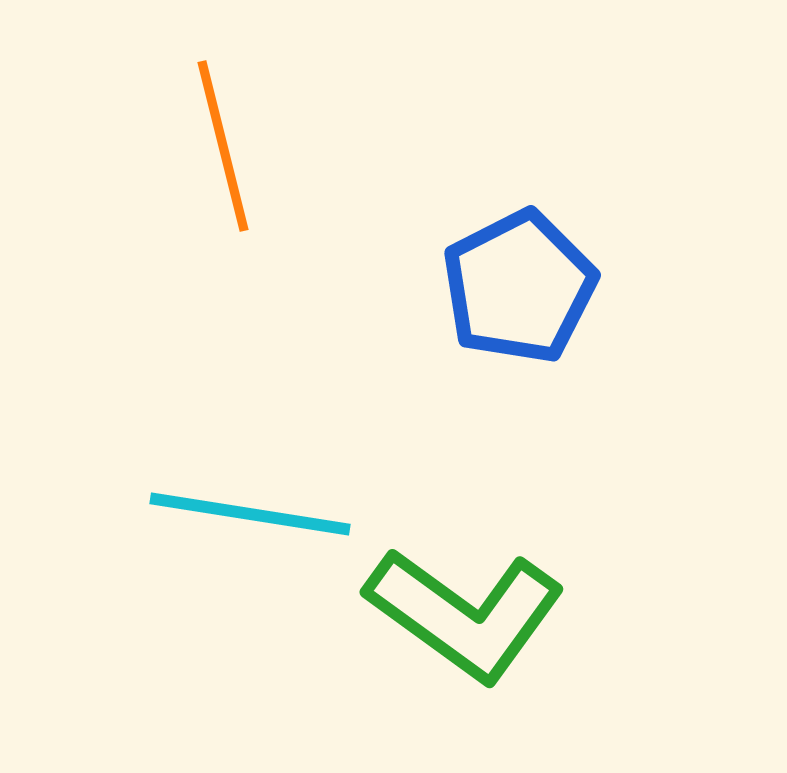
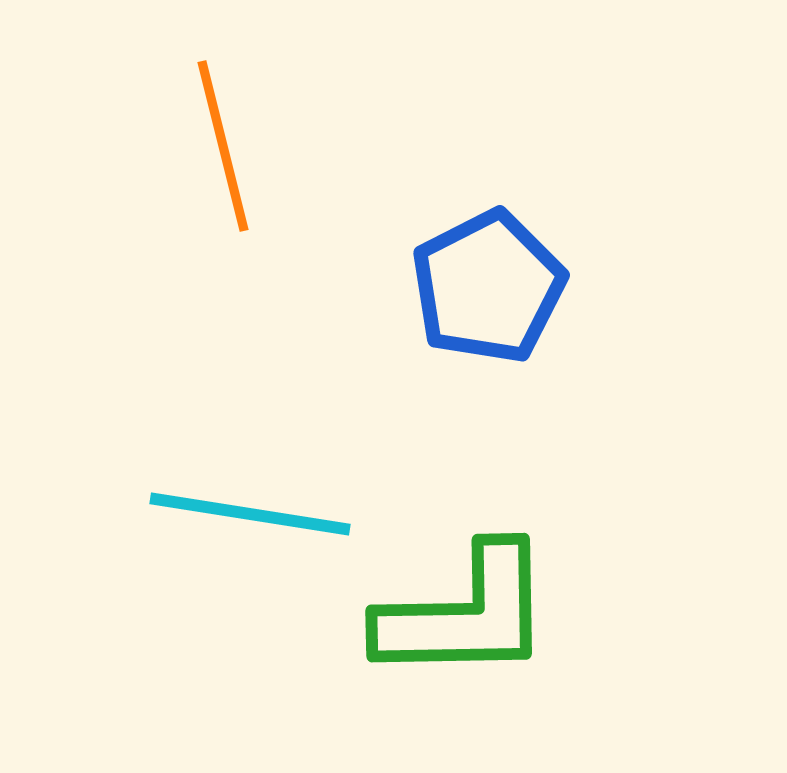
blue pentagon: moved 31 px left
green L-shape: rotated 37 degrees counterclockwise
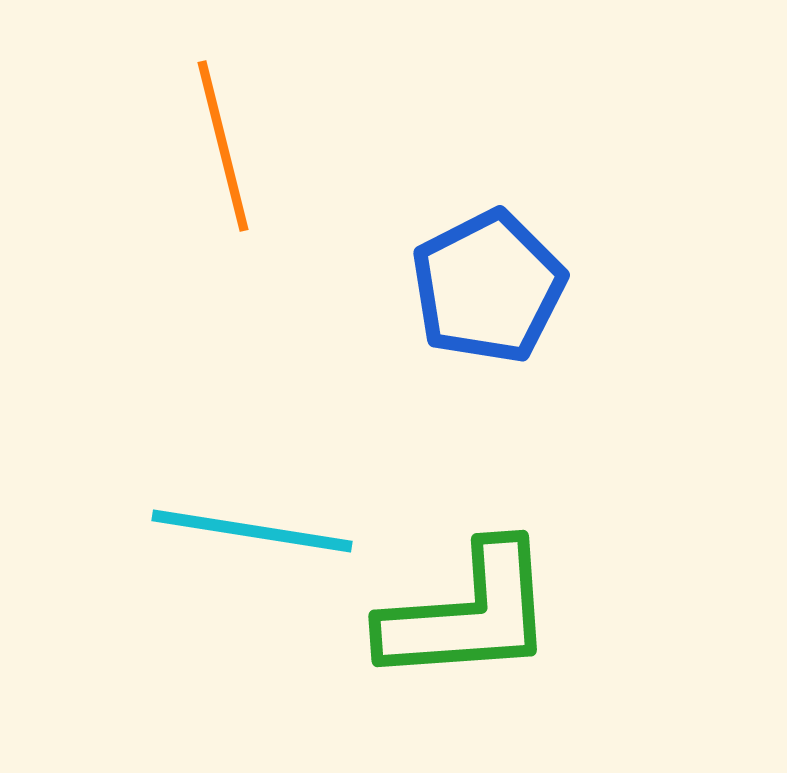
cyan line: moved 2 px right, 17 px down
green L-shape: moved 3 px right; rotated 3 degrees counterclockwise
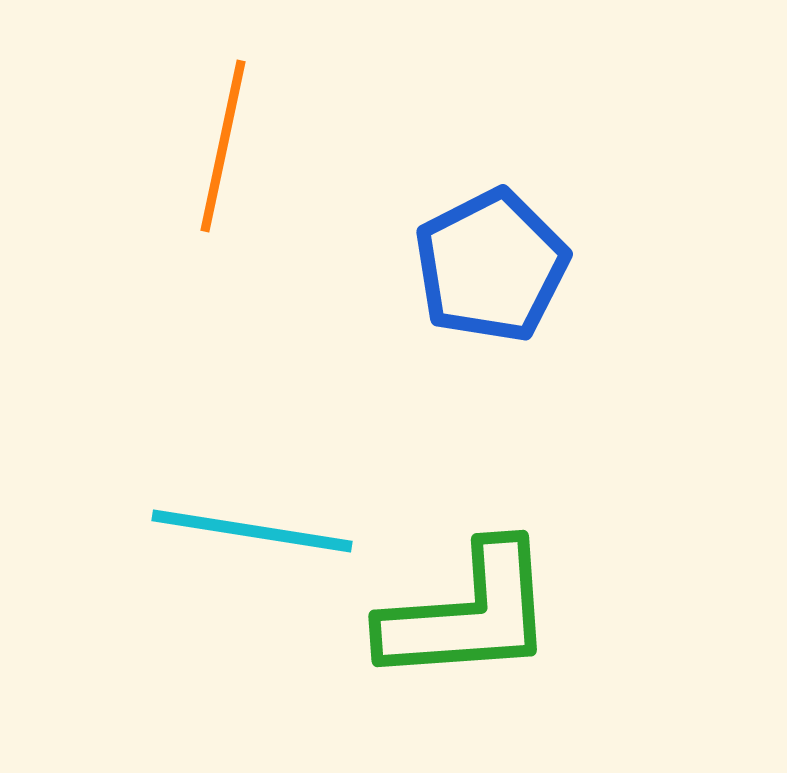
orange line: rotated 26 degrees clockwise
blue pentagon: moved 3 px right, 21 px up
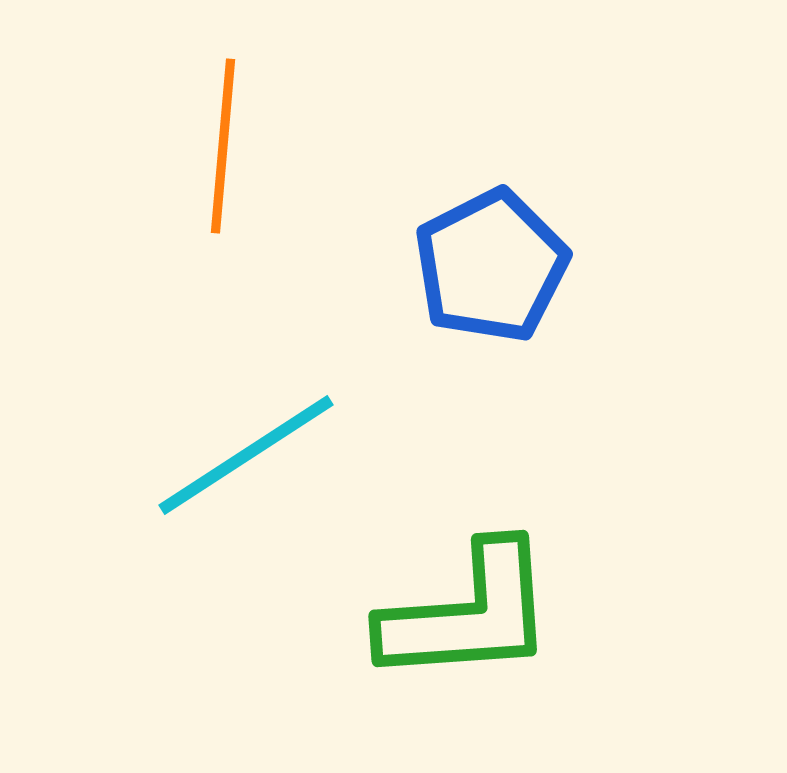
orange line: rotated 7 degrees counterclockwise
cyan line: moved 6 px left, 76 px up; rotated 42 degrees counterclockwise
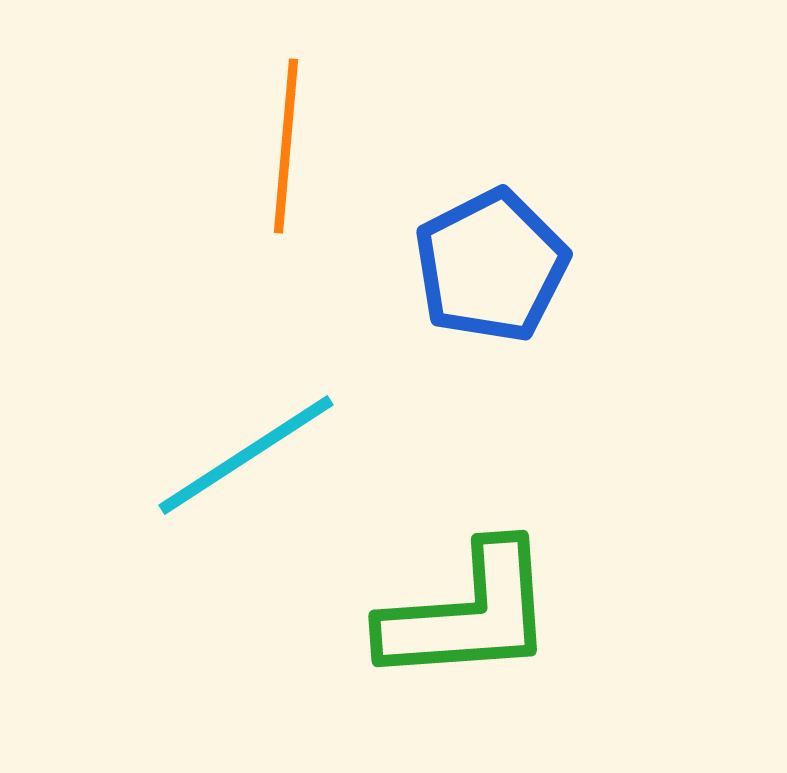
orange line: moved 63 px right
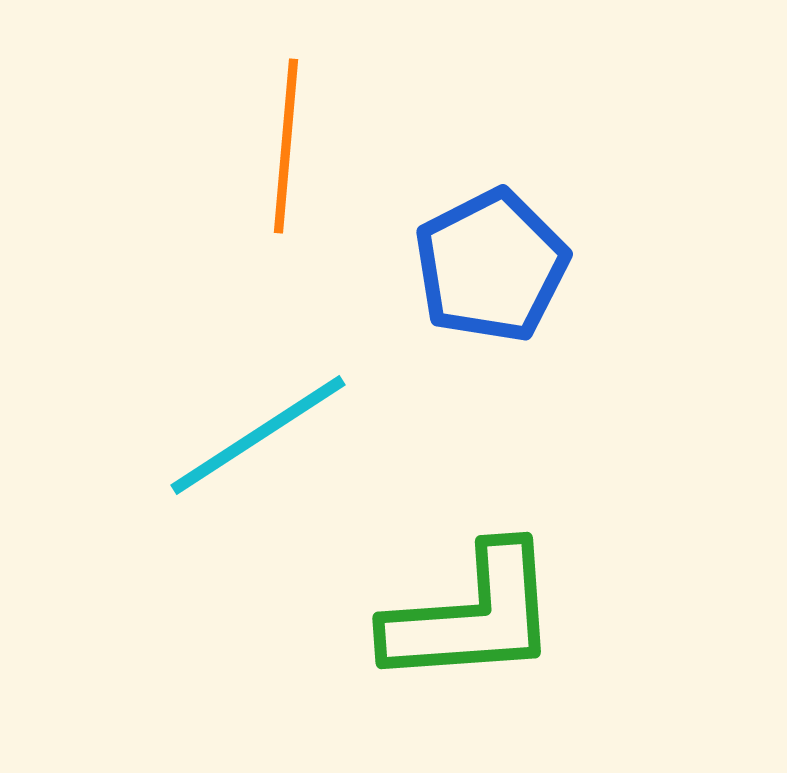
cyan line: moved 12 px right, 20 px up
green L-shape: moved 4 px right, 2 px down
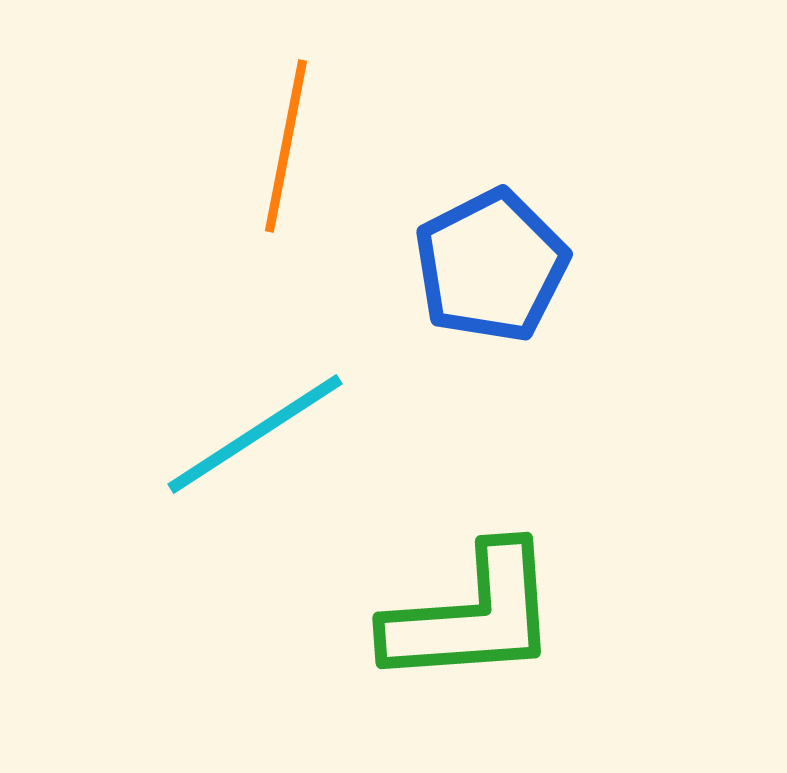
orange line: rotated 6 degrees clockwise
cyan line: moved 3 px left, 1 px up
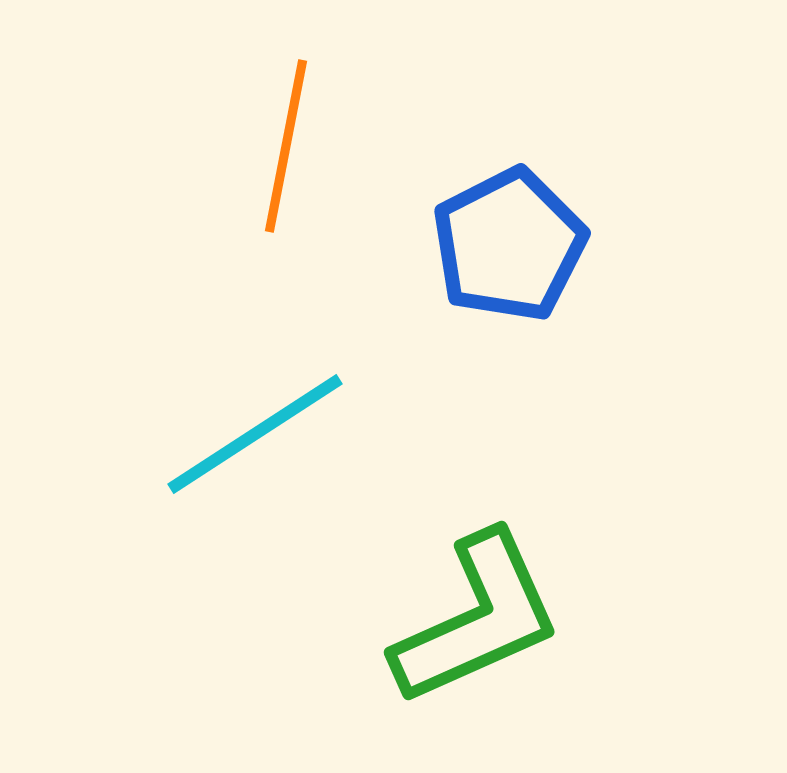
blue pentagon: moved 18 px right, 21 px up
green L-shape: moved 5 px right, 3 px down; rotated 20 degrees counterclockwise
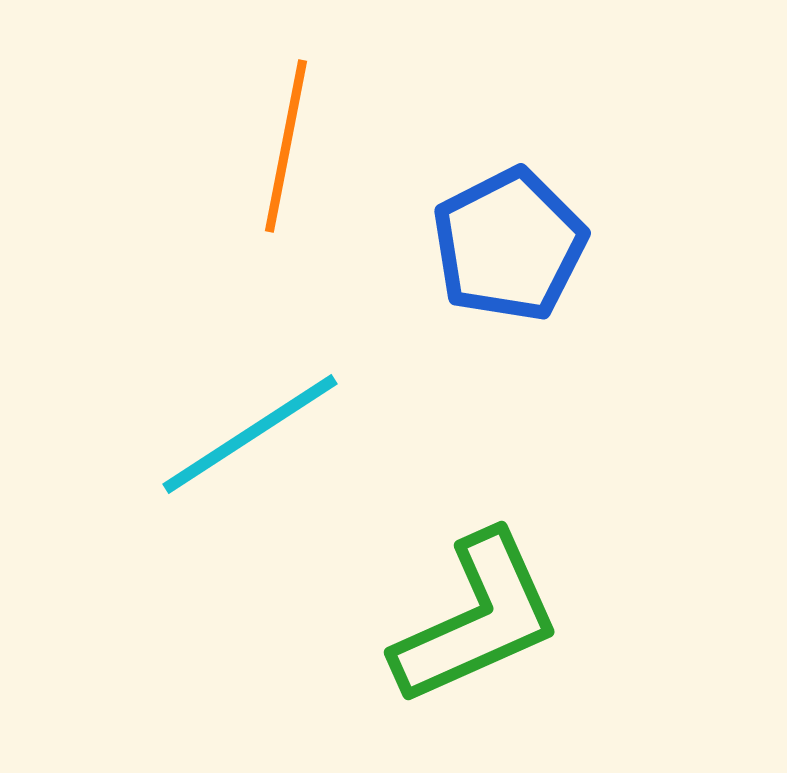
cyan line: moved 5 px left
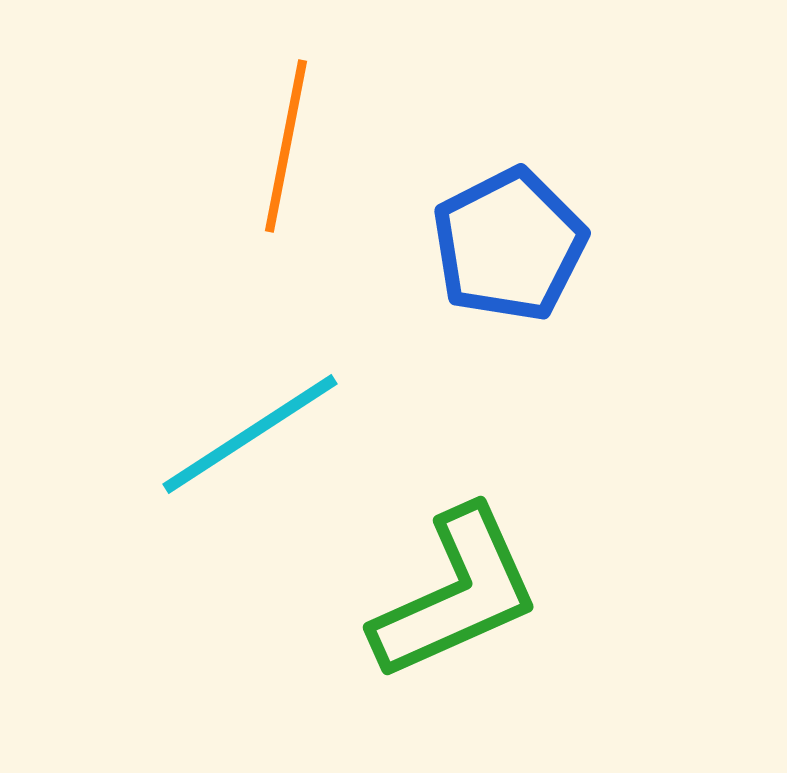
green L-shape: moved 21 px left, 25 px up
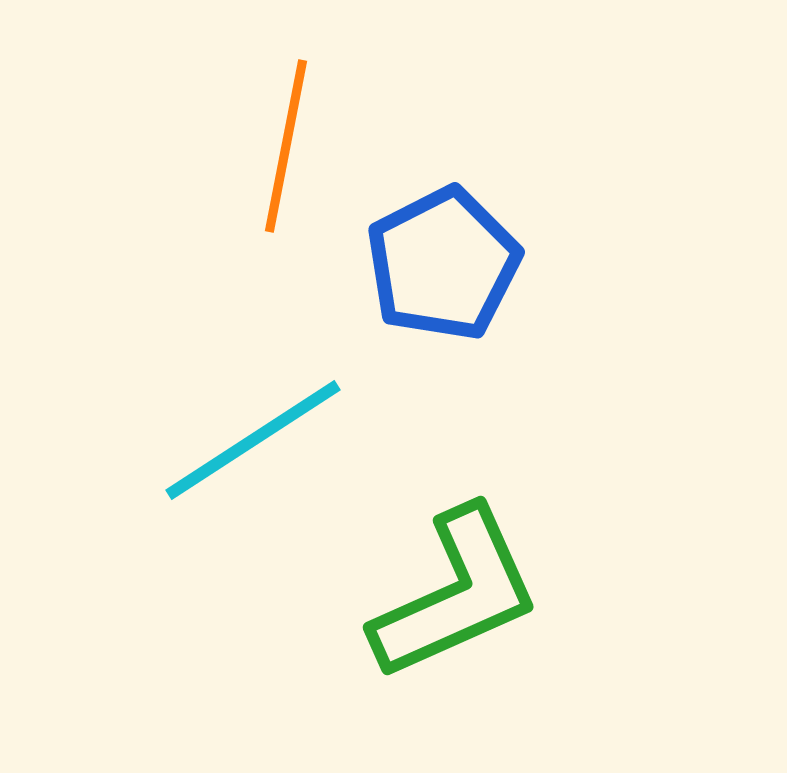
blue pentagon: moved 66 px left, 19 px down
cyan line: moved 3 px right, 6 px down
